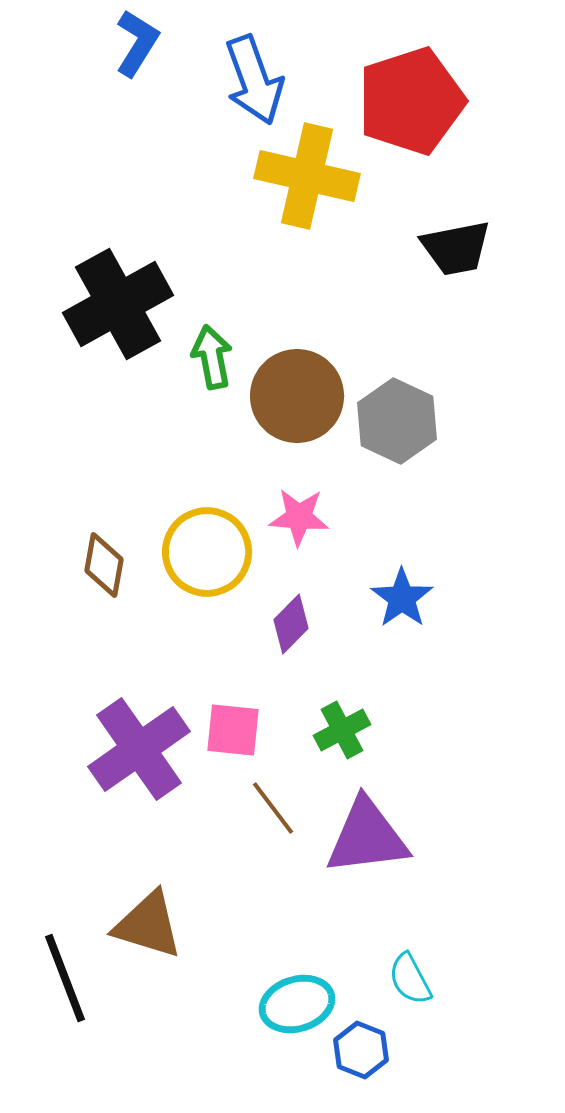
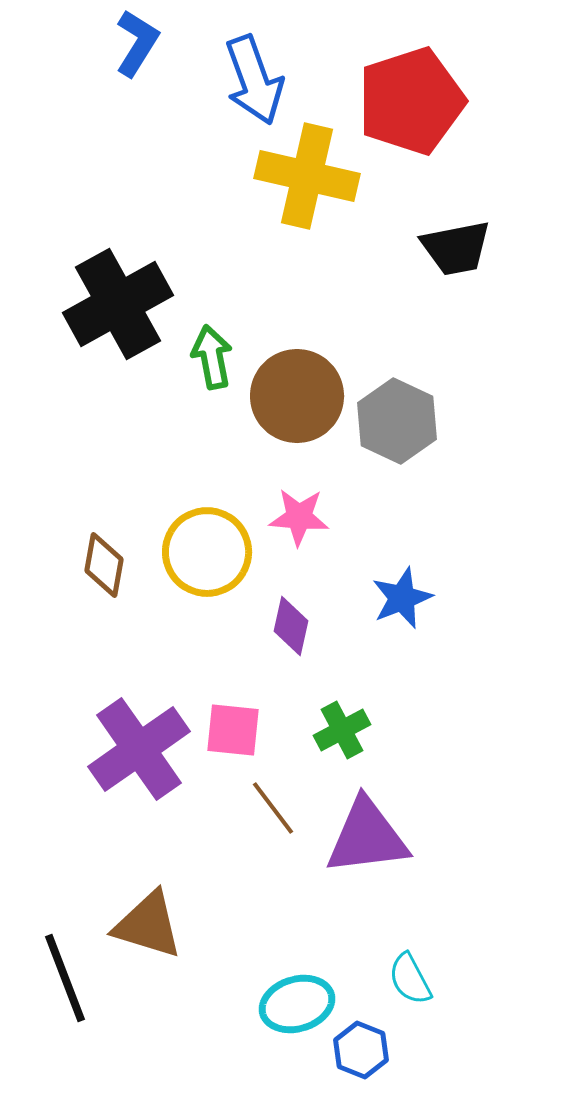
blue star: rotated 14 degrees clockwise
purple diamond: moved 2 px down; rotated 32 degrees counterclockwise
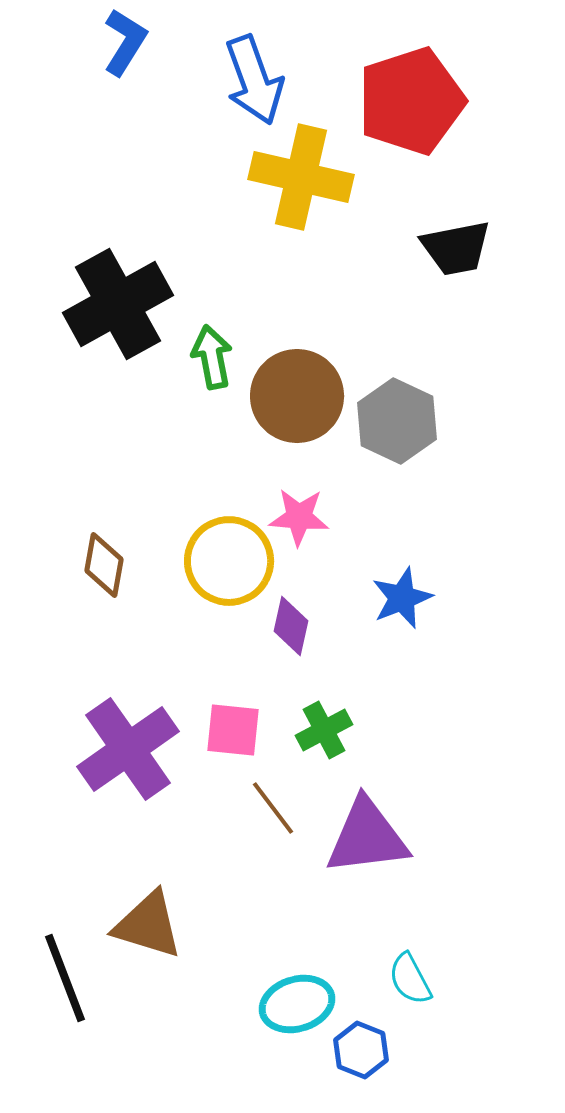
blue L-shape: moved 12 px left, 1 px up
yellow cross: moved 6 px left, 1 px down
yellow circle: moved 22 px right, 9 px down
green cross: moved 18 px left
purple cross: moved 11 px left
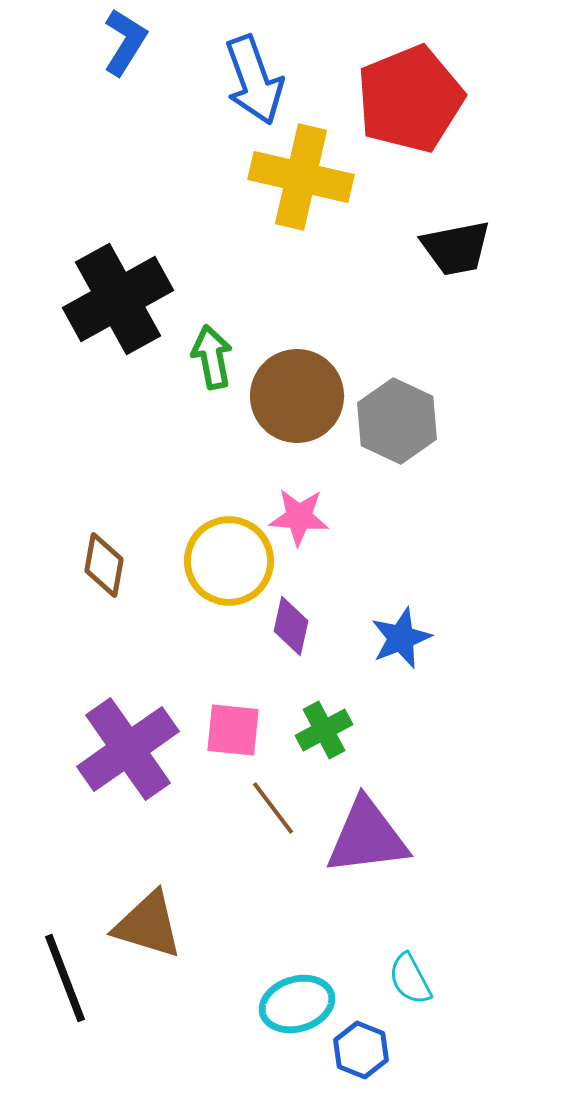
red pentagon: moved 1 px left, 2 px up; rotated 4 degrees counterclockwise
black cross: moved 5 px up
blue star: moved 1 px left, 40 px down
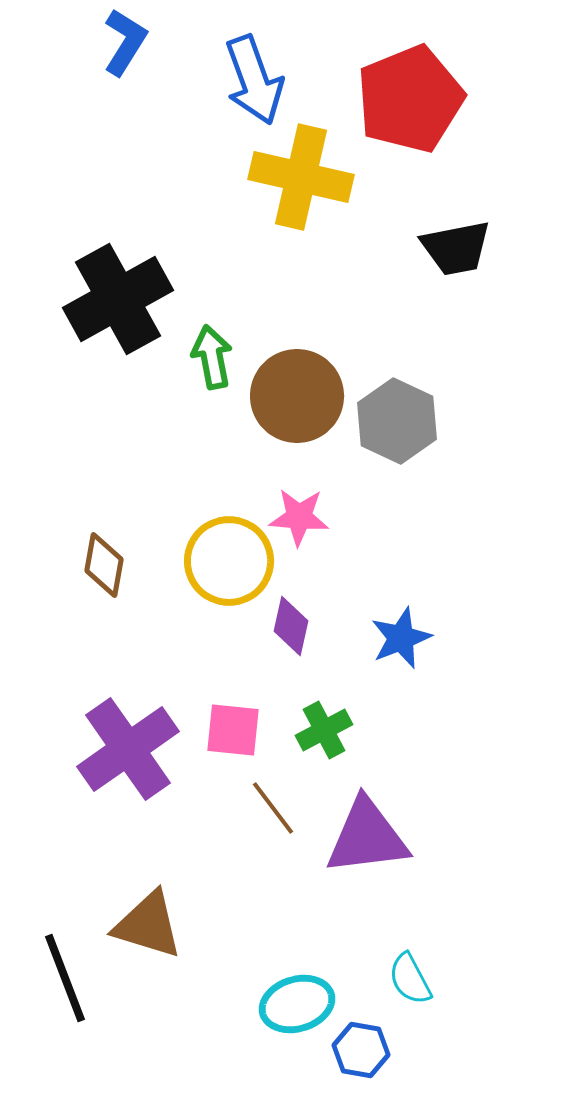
blue hexagon: rotated 12 degrees counterclockwise
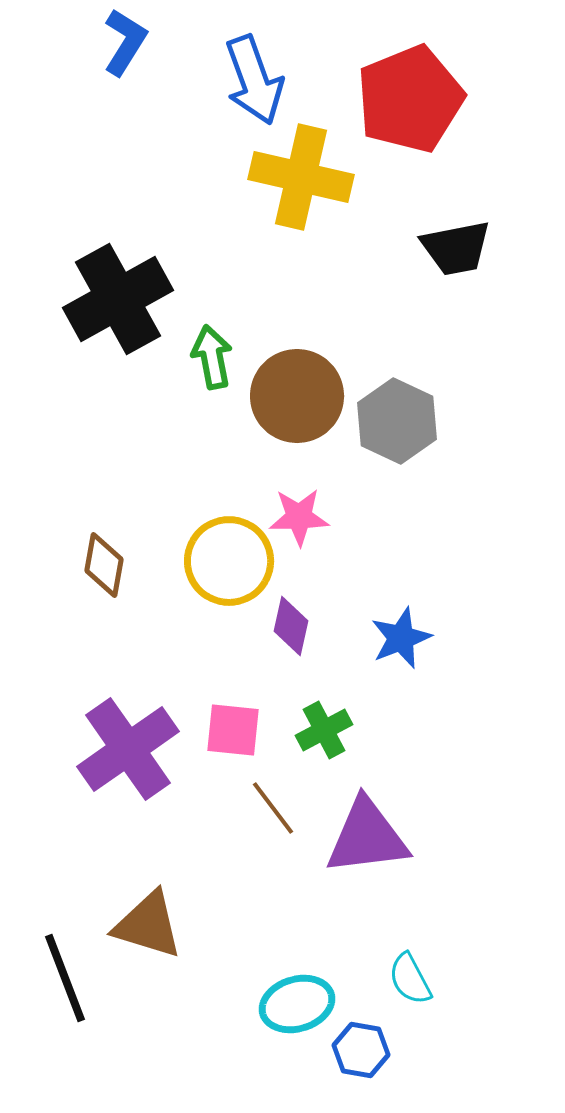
pink star: rotated 6 degrees counterclockwise
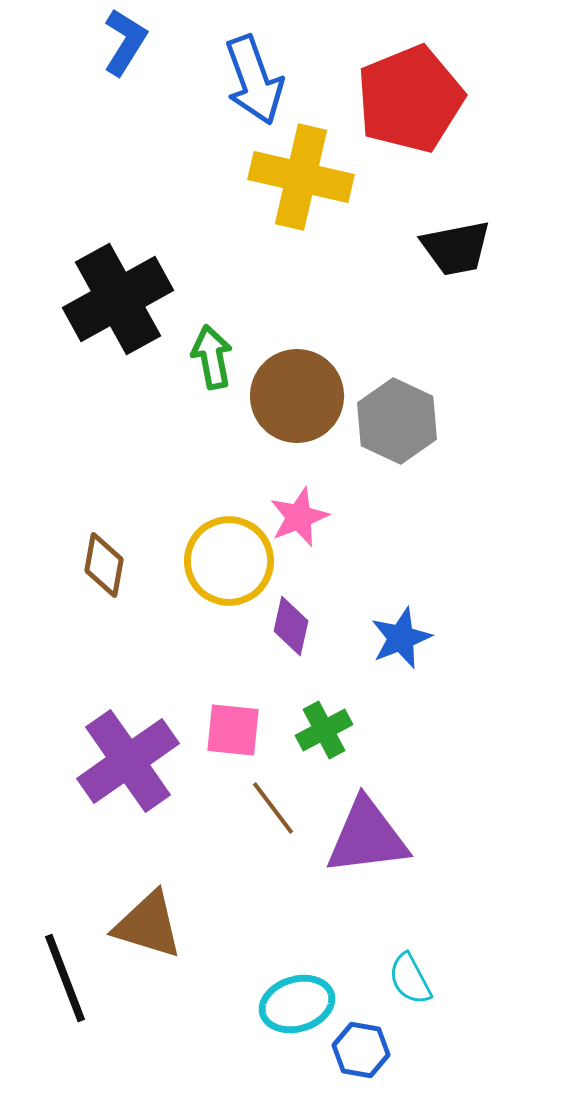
pink star: rotated 20 degrees counterclockwise
purple cross: moved 12 px down
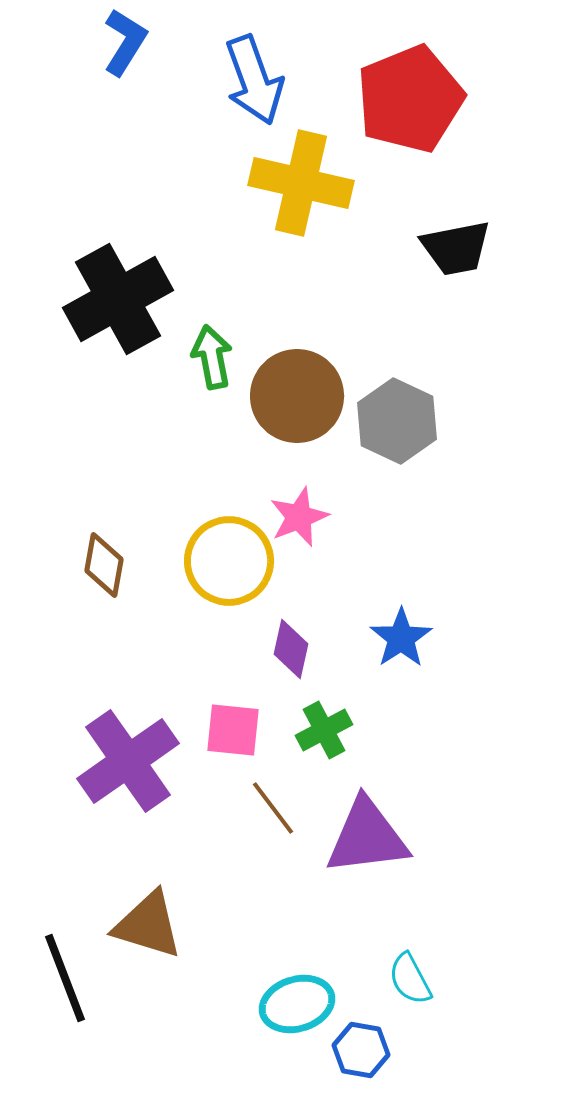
yellow cross: moved 6 px down
purple diamond: moved 23 px down
blue star: rotated 12 degrees counterclockwise
